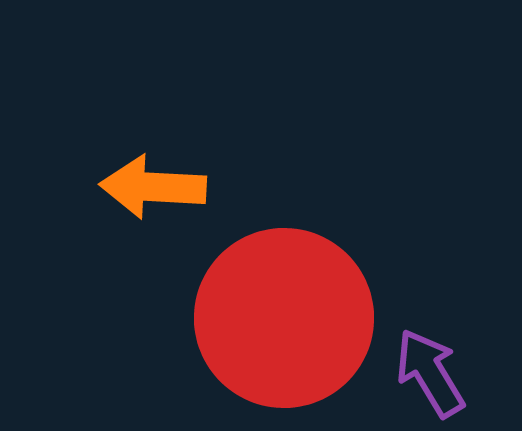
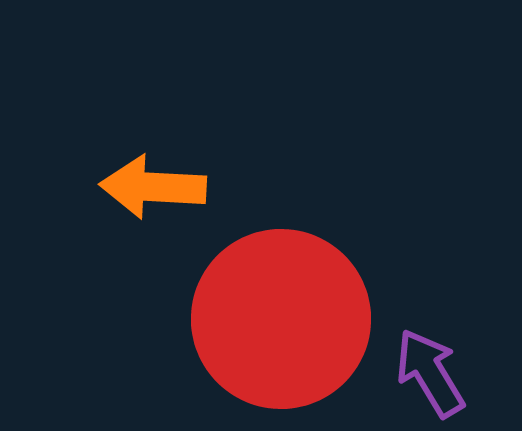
red circle: moved 3 px left, 1 px down
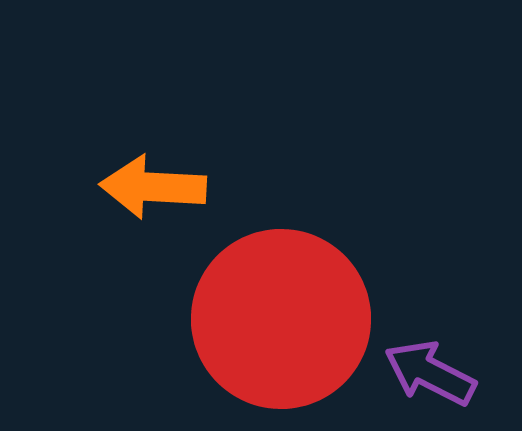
purple arrow: rotated 32 degrees counterclockwise
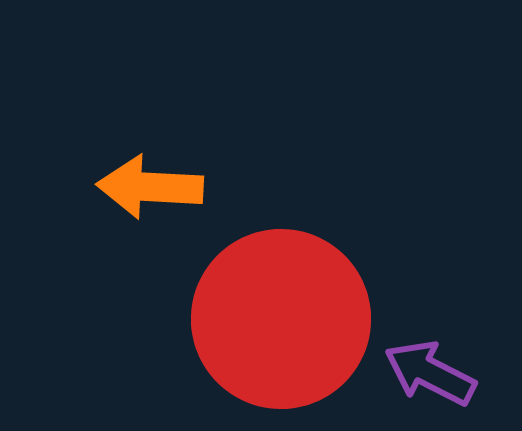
orange arrow: moved 3 px left
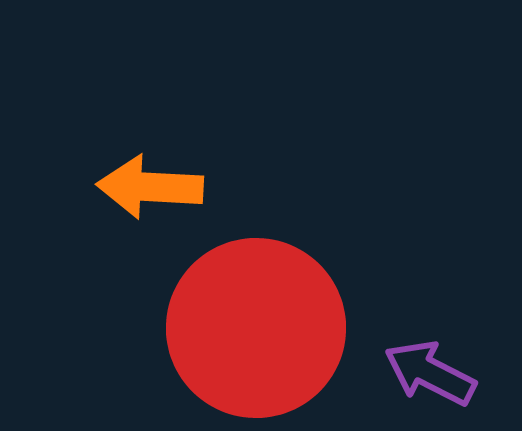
red circle: moved 25 px left, 9 px down
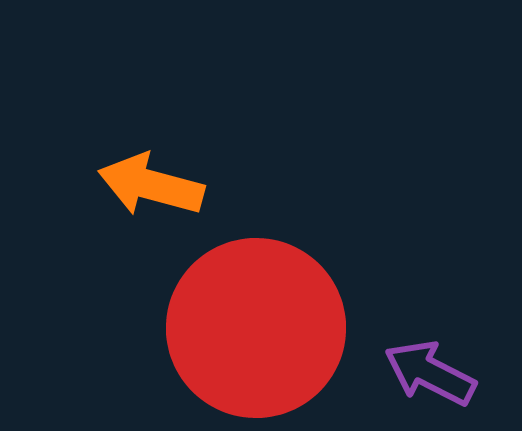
orange arrow: moved 1 px right, 2 px up; rotated 12 degrees clockwise
